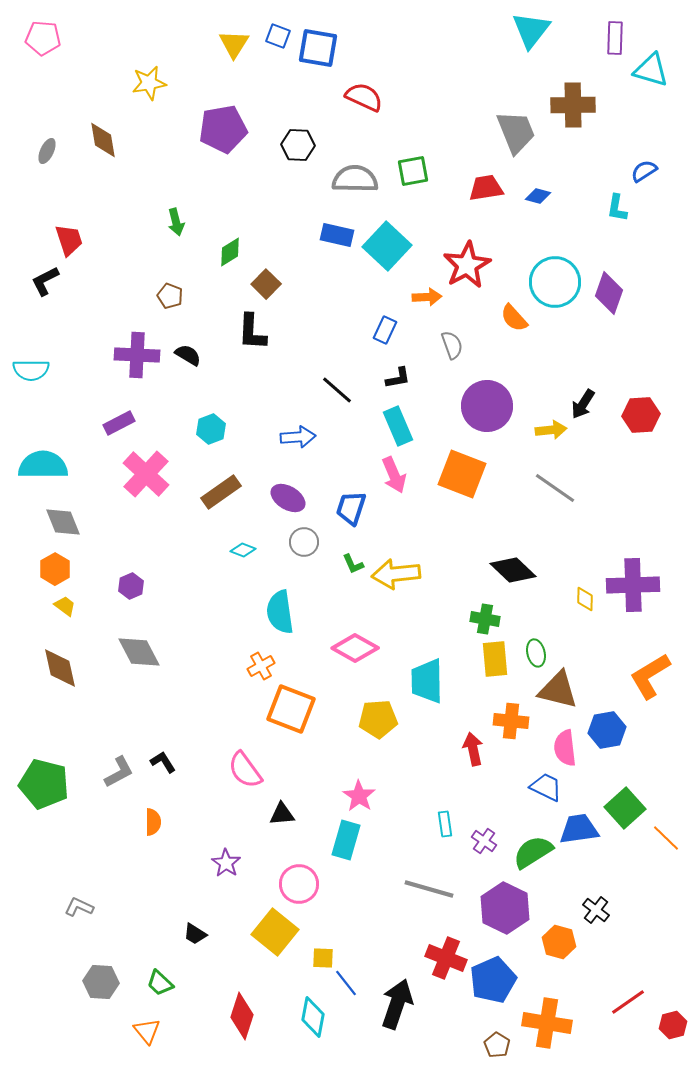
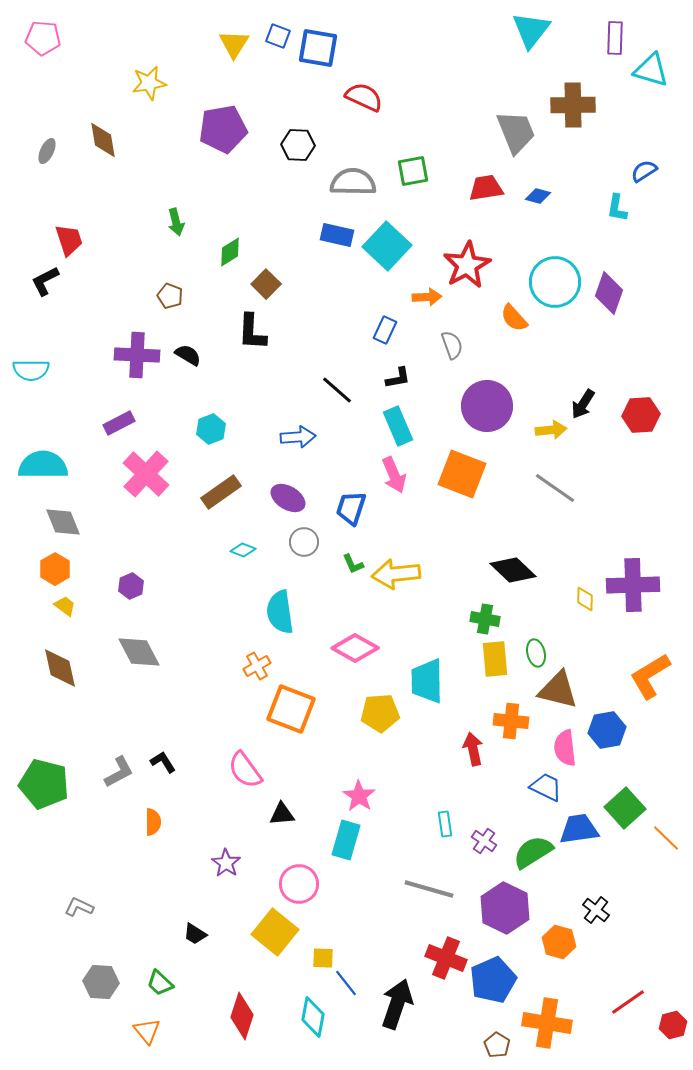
gray semicircle at (355, 179): moved 2 px left, 3 px down
orange cross at (261, 666): moved 4 px left
yellow pentagon at (378, 719): moved 2 px right, 6 px up
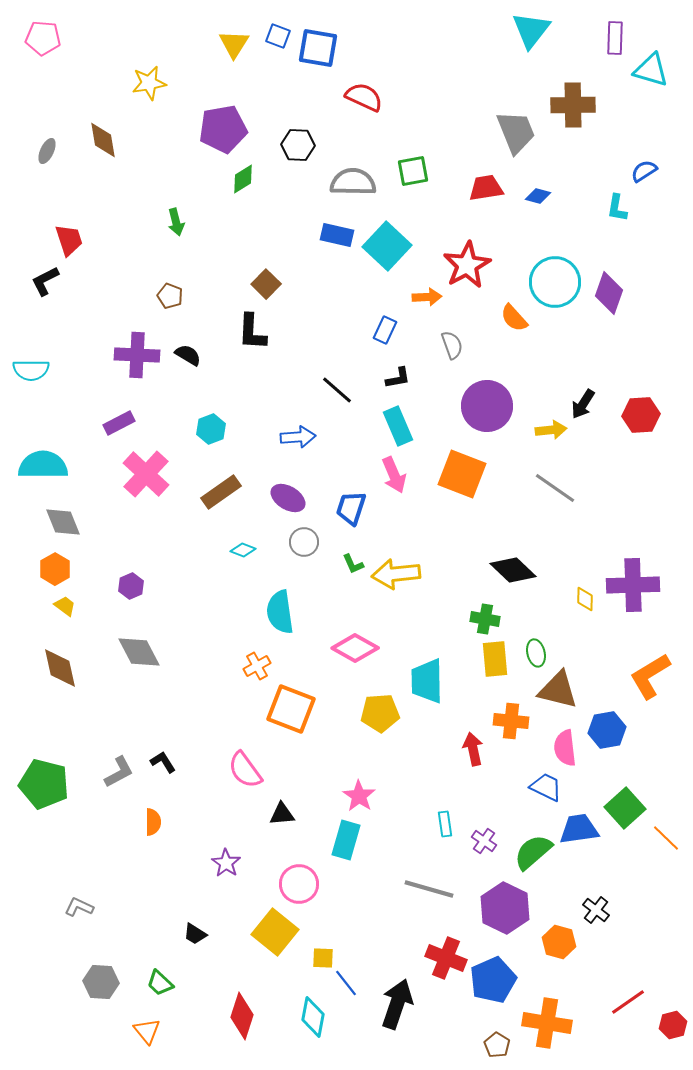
green diamond at (230, 252): moved 13 px right, 73 px up
green semicircle at (533, 852): rotated 9 degrees counterclockwise
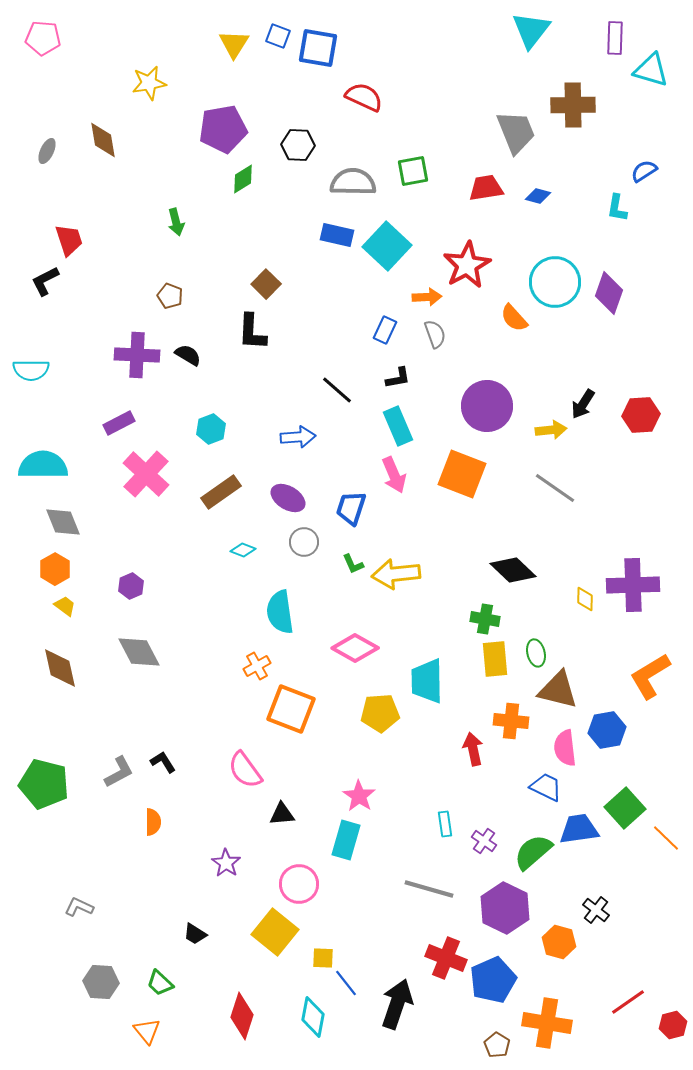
gray semicircle at (452, 345): moved 17 px left, 11 px up
